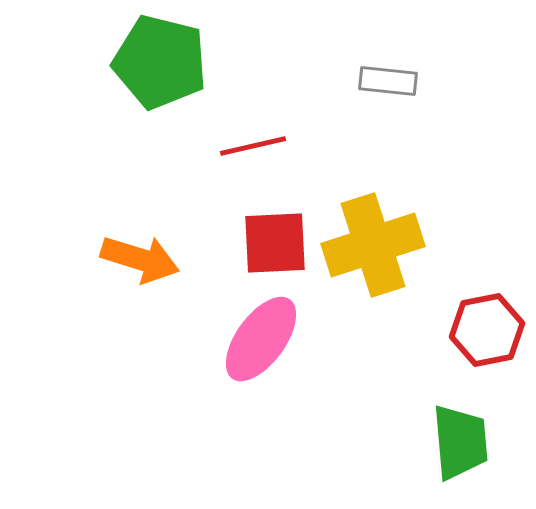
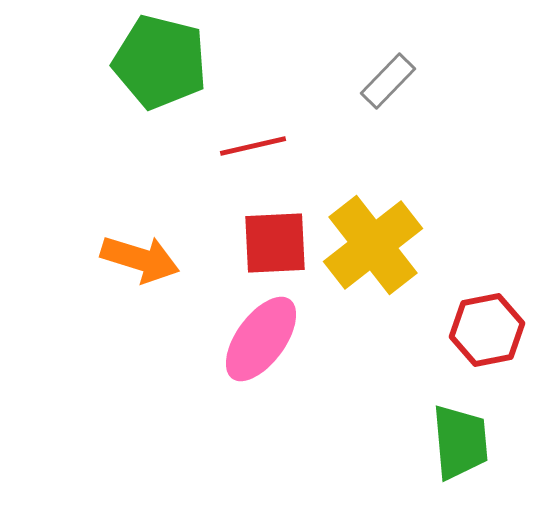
gray rectangle: rotated 52 degrees counterclockwise
yellow cross: rotated 20 degrees counterclockwise
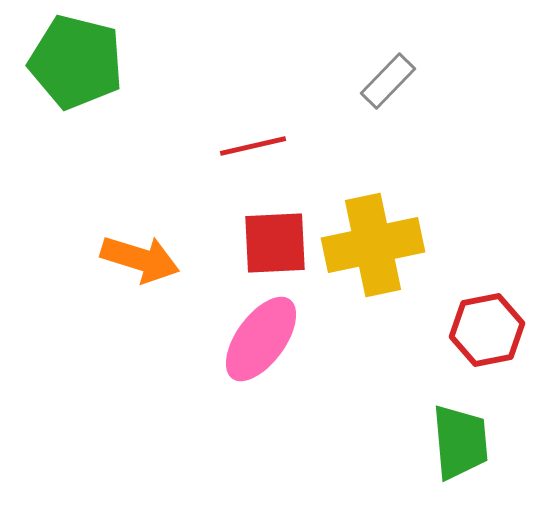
green pentagon: moved 84 px left
yellow cross: rotated 26 degrees clockwise
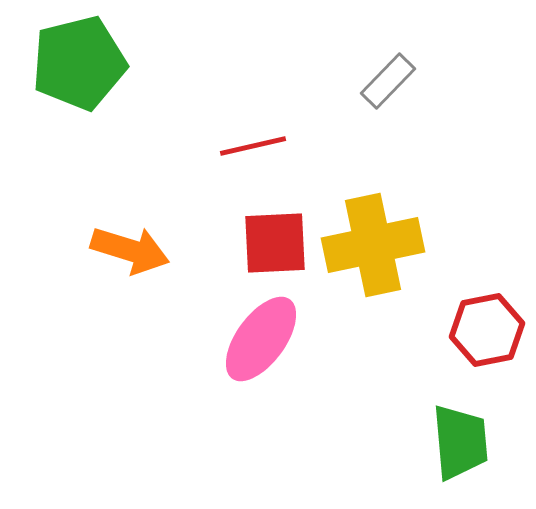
green pentagon: moved 3 px right, 1 px down; rotated 28 degrees counterclockwise
orange arrow: moved 10 px left, 9 px up
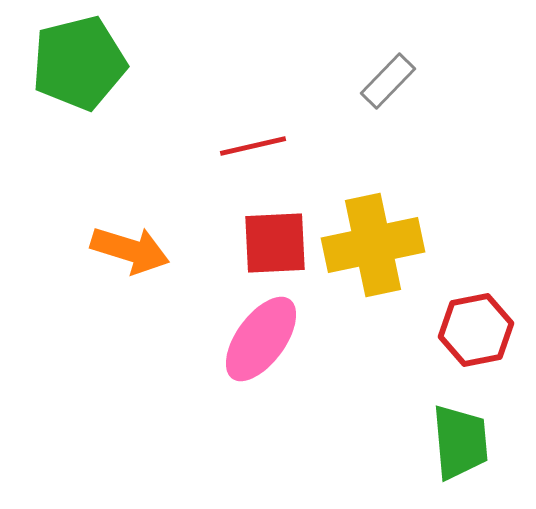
red hexagon: moved 11 px left
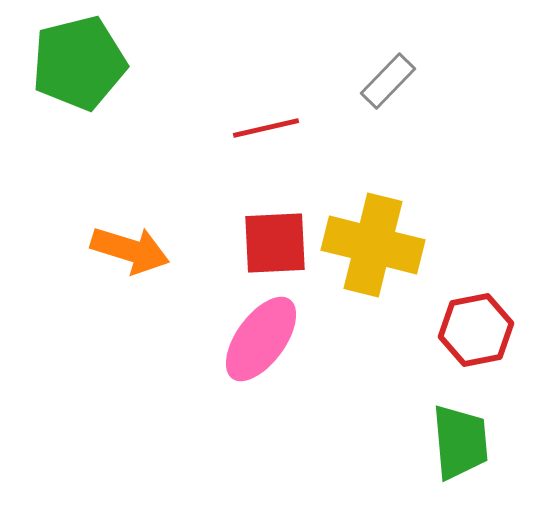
red line: moved 13 px right, 18 px up
yellow cross: rotated 26 degrees clockwise
